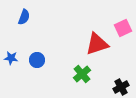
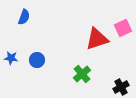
red triangle: moved 5 px up
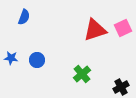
red triangle: moved 2 px left, 9 px up
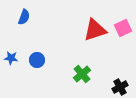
black cross: moved 1 px left
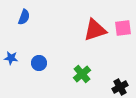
pink square: rotated 18 degrees clockwise
blue circle: moved 2 px right, 3 px down
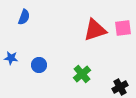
blue circle: moved 2 px down
